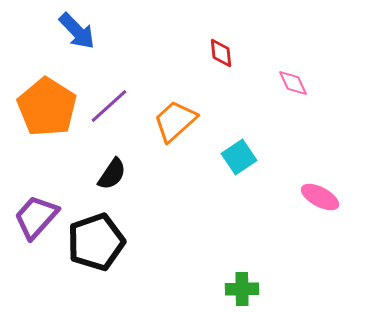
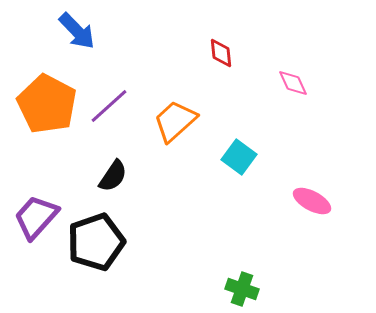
orange pentagon: moved 3 px up; rotated 4 degrees counterclockwise
cyan square: rotated 20 degrees counterclockwise
black semicircle: moved 1 px right, 2 px down
pink ellipse: moved 8 px left, 4 px down
green cross: rotated 20 degrees clockwise
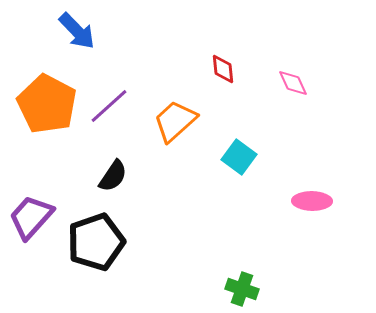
red diamond: moved 2 px right, 16 px down
pink ellipse: rotated 27 degrees counterclockwise
purple trapezoid: moved 5 px left
